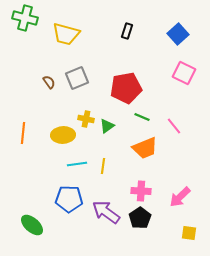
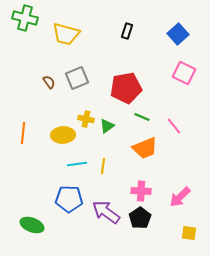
green ellipse: rotated 20 degrees counterclockwise
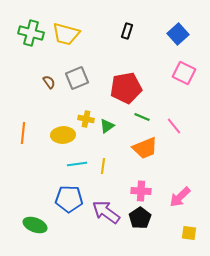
green cross: moved 6 px right, 15 px down
green ellipse: moved 3 px right
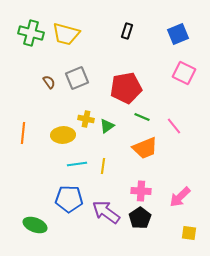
blue square: rotated 20 degrees clockwise
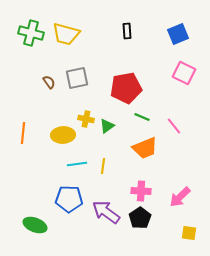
black rectangle: rotated 21 degrees counterclockwise
gray square: rotated 10 degrees clockwise
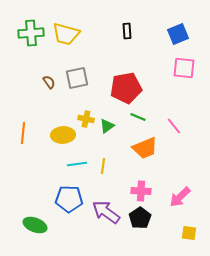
green cross: rotated 20 degrees counterclockwise
pink square: moved 5 px up; rotated 20 degrees counterclockwise
green line: moved 4 px left
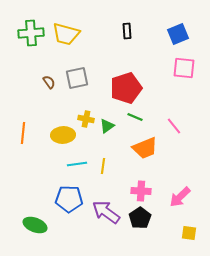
red pentagon: rotated 8 degrees counterclockwise
green line: moved 3 px left
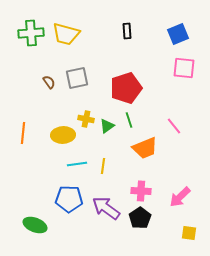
green line: moved 6 px left, 3 px down; rotated 49 degrees clockwise
purple arrow: moved 4 px up
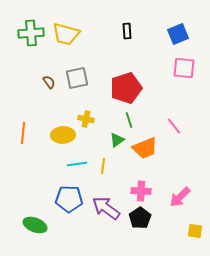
green triangle: moved 10 px right, 14 px down
yellow square: moved 6 px right, 2 px up
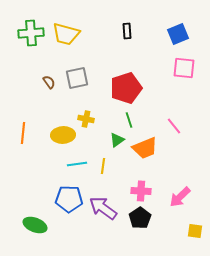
purple arrow: moved 3 px left
